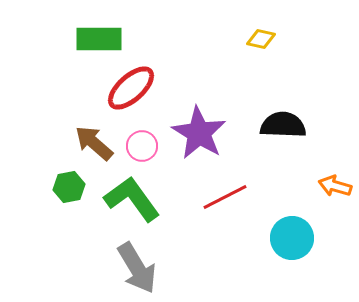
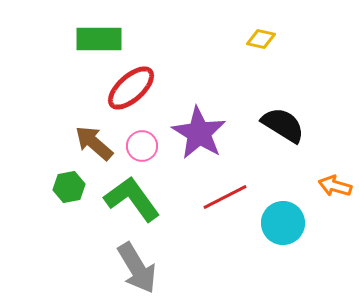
black semicircle: rotated 30 degrees clockwise
cyan circle: moved 9 px left, 15 px up
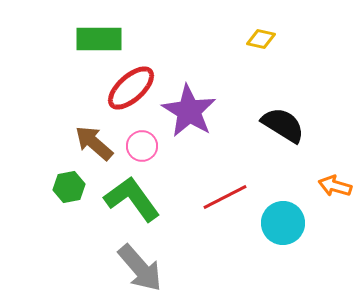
purple star: moved 10 px left, 22 px up
gray arrow: moved 3 px right; rotated 10 degrees counterclockwise
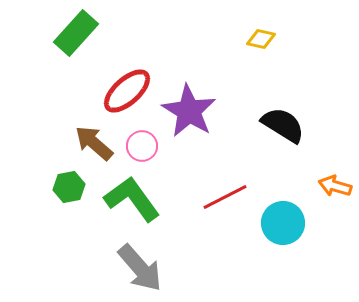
green rectangle: moved 23 px left, 6 px up; rotated 48 degrees counterclockwise
red ellipse: moved 4 px left, 3 px down
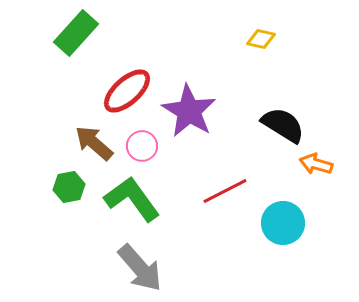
orange arrow: moved 19 px left, 22 px up
red line: moved 6 px up
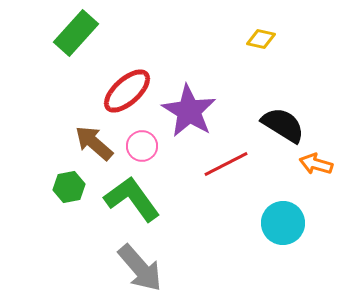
red line: moved 1 px right, 27 px up
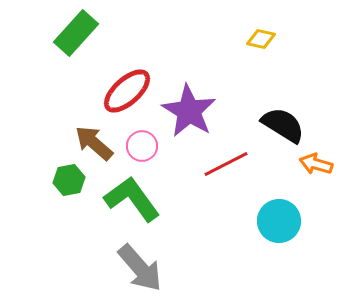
green hexagon: moved 7 px up
cyan circle: moved 4 px left, 2 px up
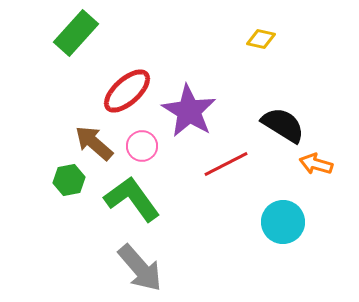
cyan circle: moved 4 px right, 1 px down
